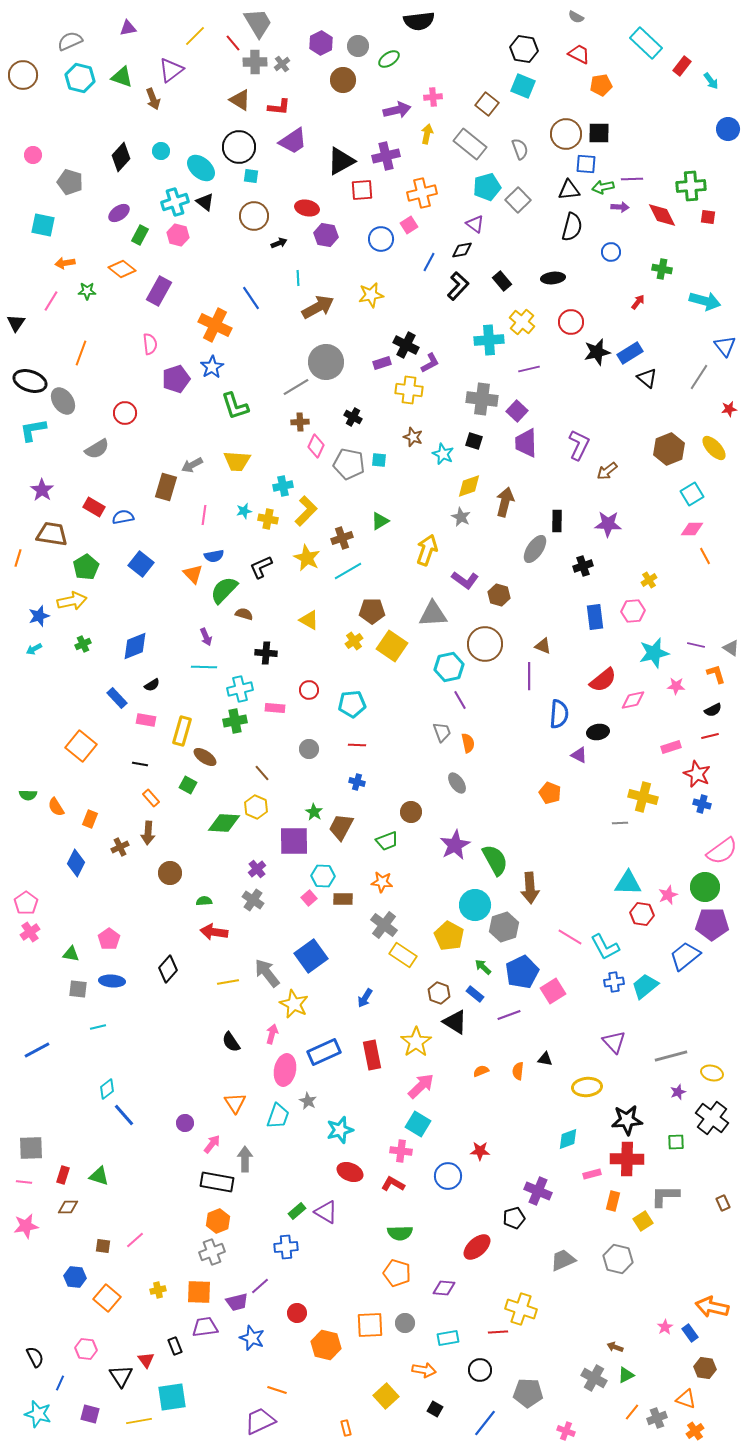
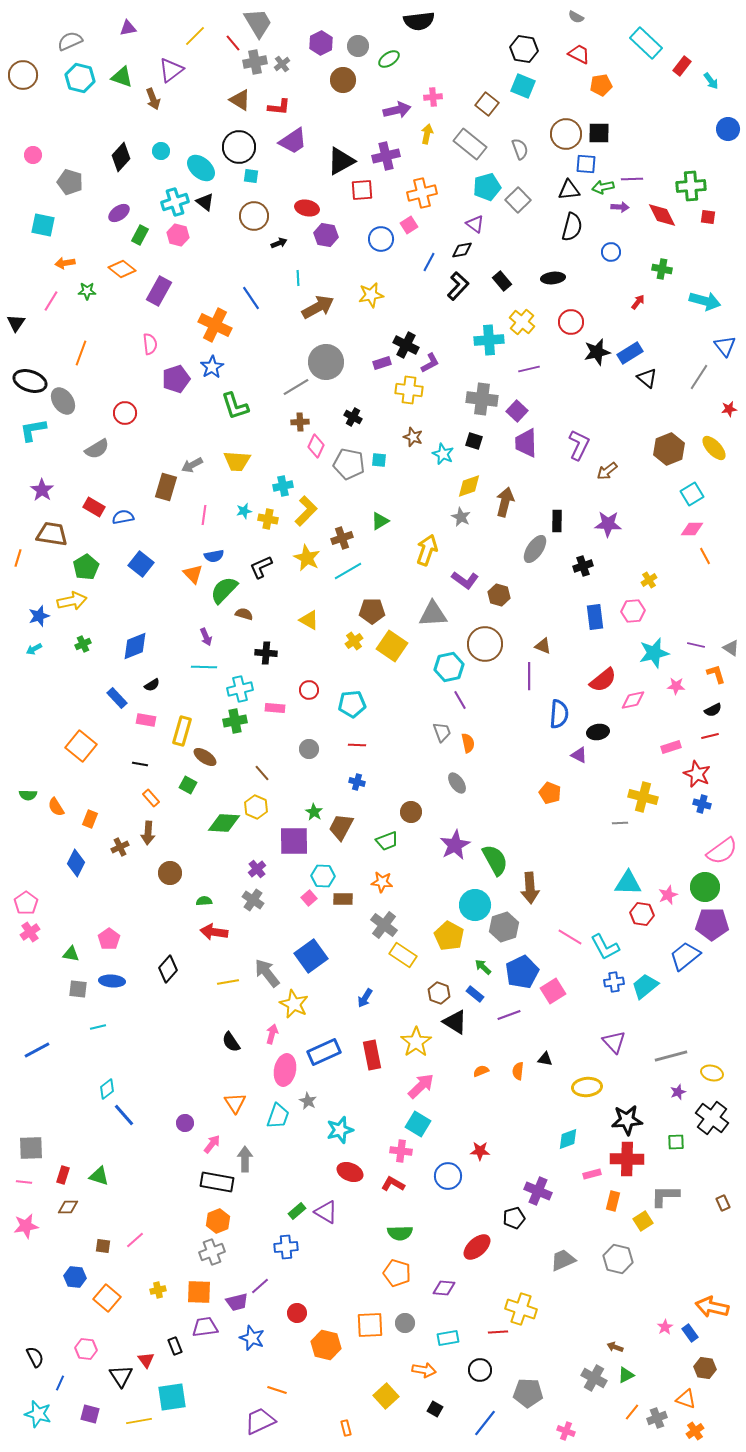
gray cross at (255, 62): rotated 10 degrees counterclockwise
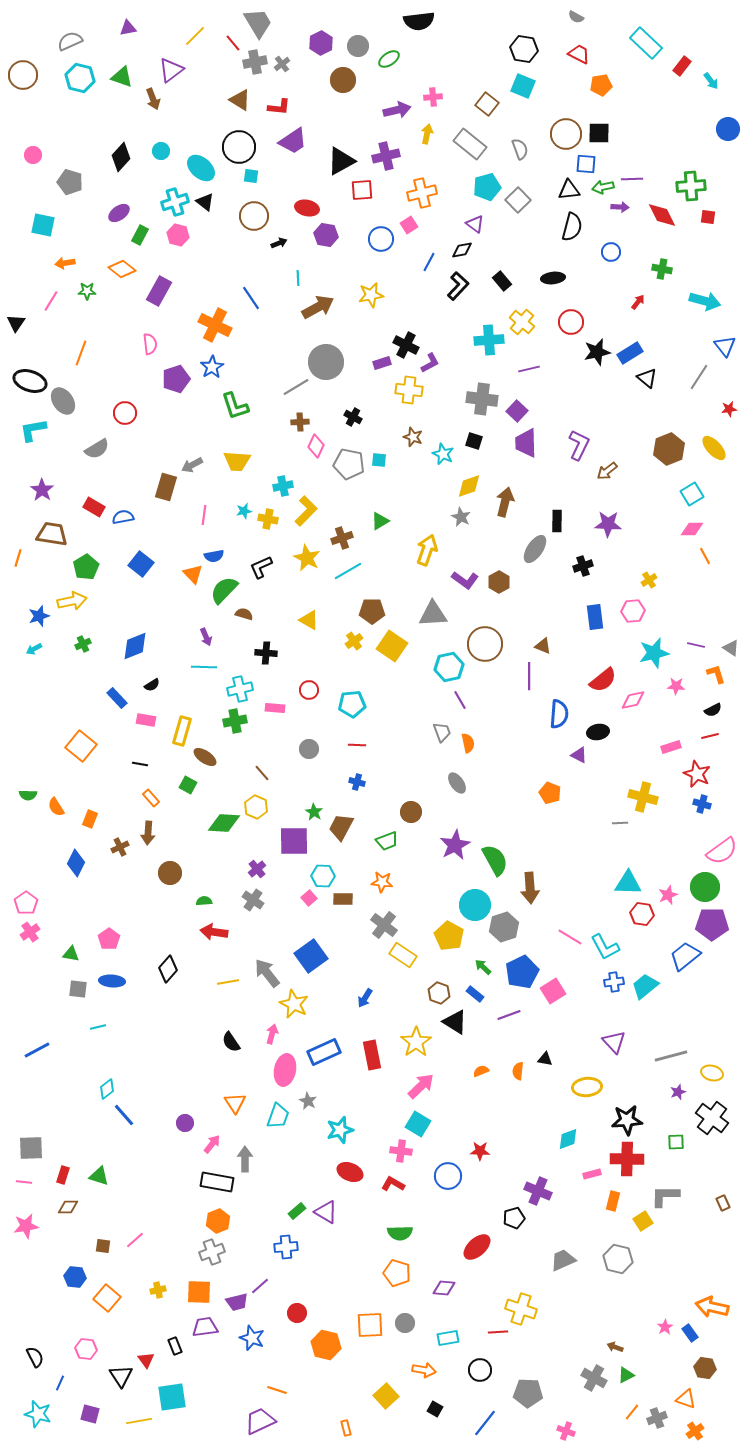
brown hexagon at (499, 595): moved 13 px up; rotated 15 degrees clockwise
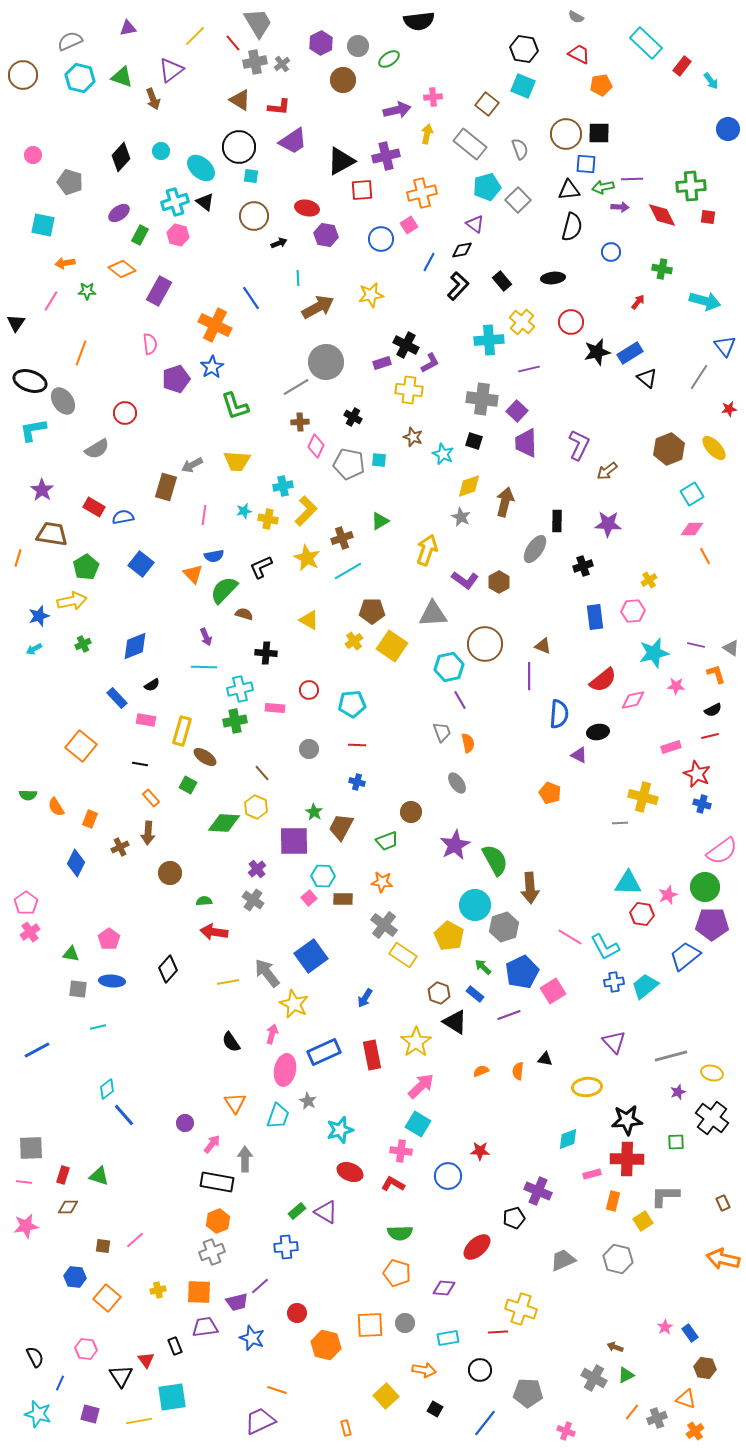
orange arrow at (712, 1307): moved 11 px right, 48 px up
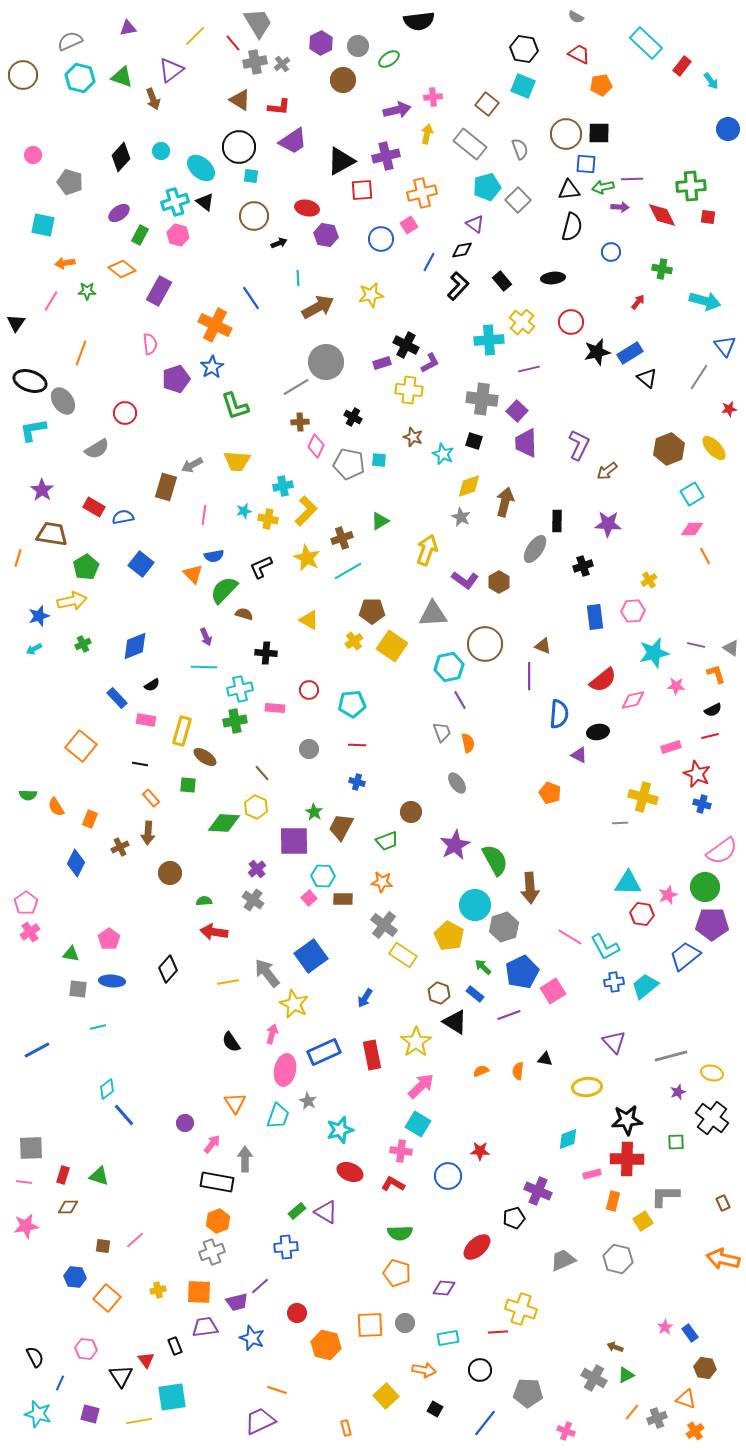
green square at (188, 785): rotated 24 degrees counterclockwise
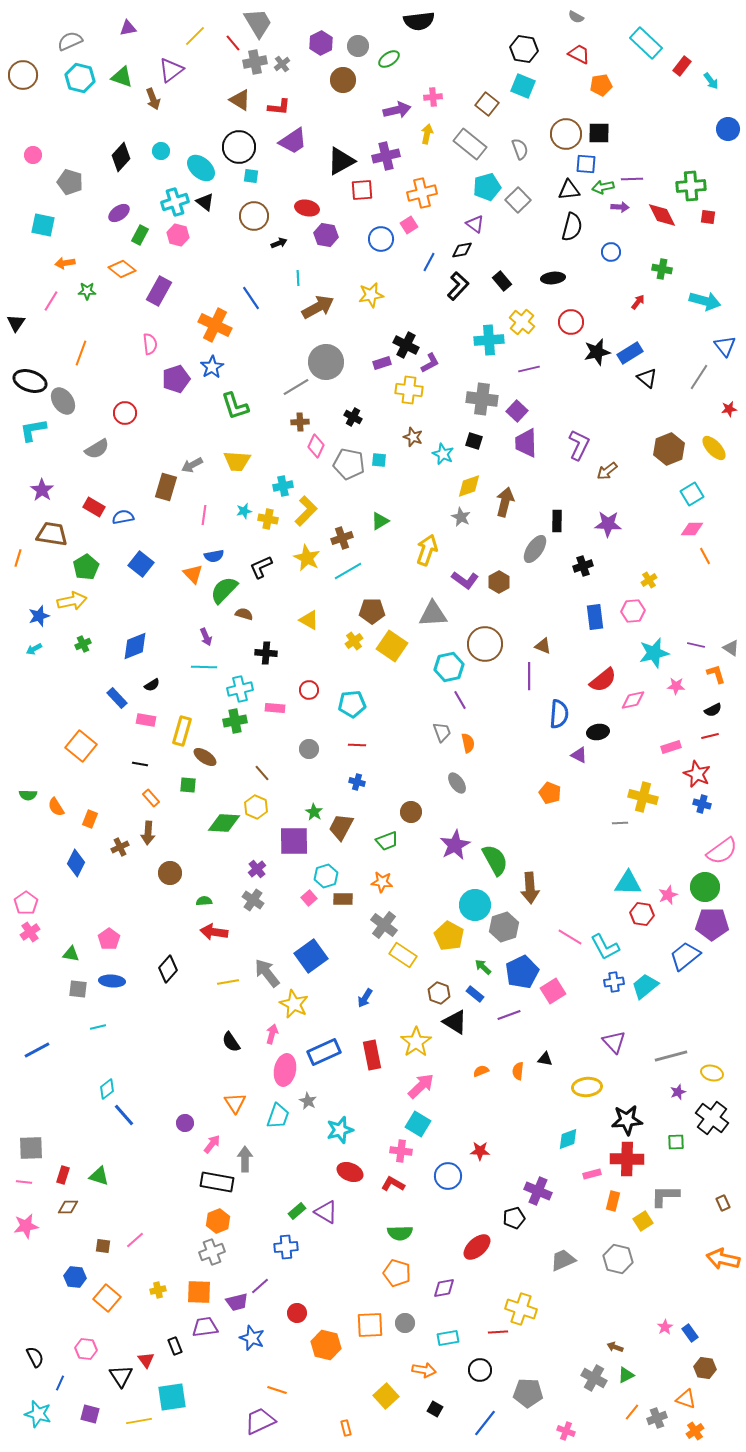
cyan hexagon at (323, 876): moved 3 px right; rotated 20 degrees counterclockwise
purple diamond at (444, 1288): rotated 15 degrees counterclockwise
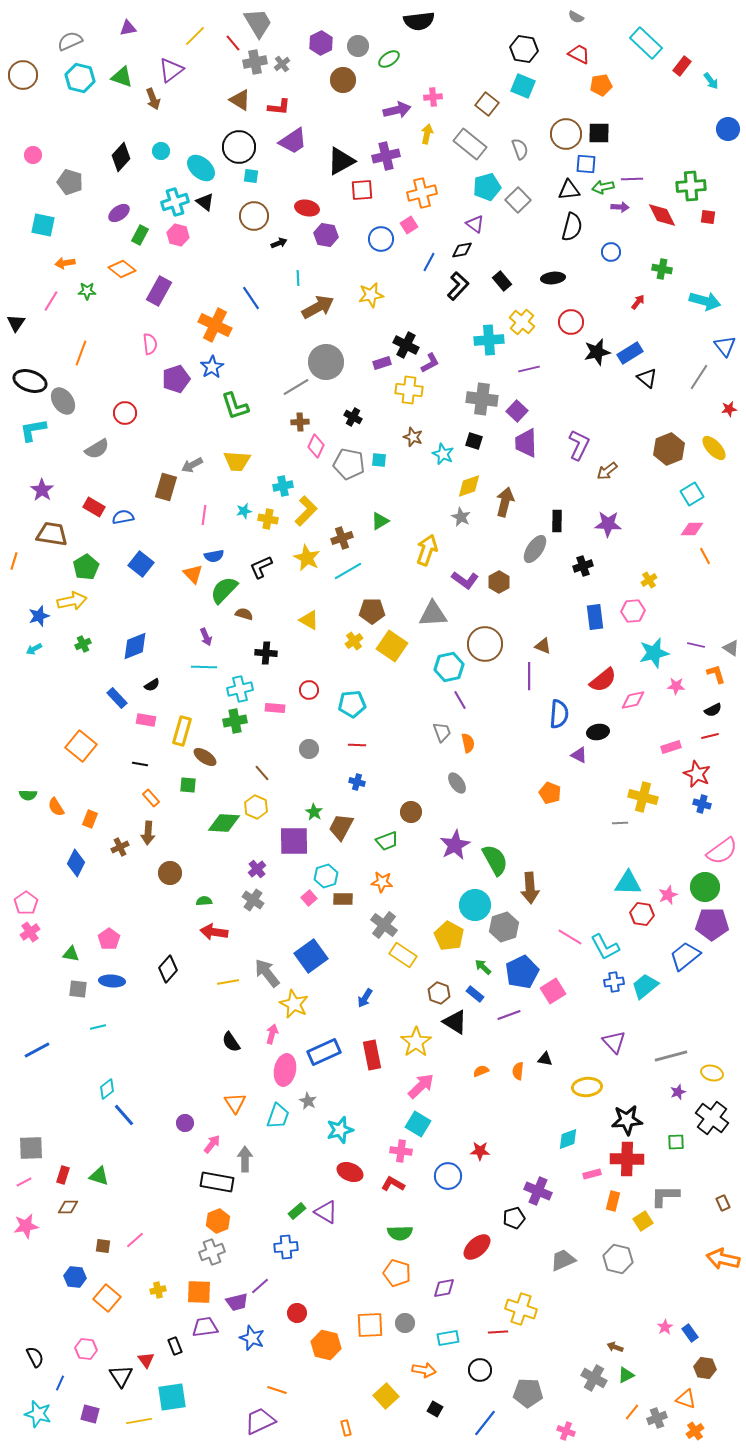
orange line at (18, 558): moved 4 px left, 3 px down
pink line at (24, 1182): rotated 35 degrees counterclockwise
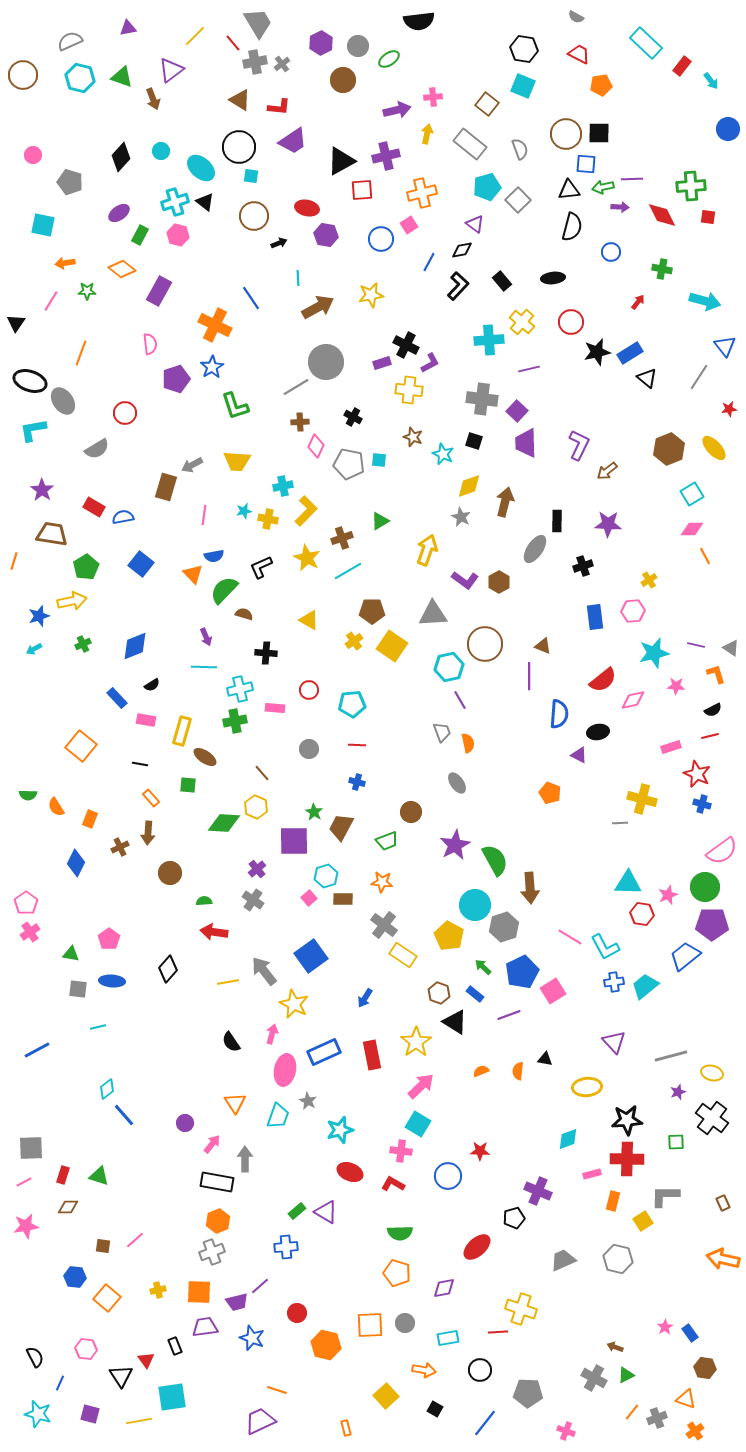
yellow cross at (643, 797): moved 1 px left, 2 px down
gray arrow at (267, 973): moved 3 px left, 2 px up
